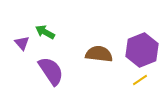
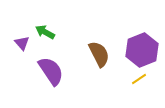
brown semicircle: rotated 56 degrees clockwise
yellow line: moved 1 px left, 1 px up
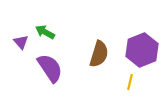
purple triangle: moved 1 px left, 1 px up
brown semicircle: rotated 44 degrees clockwise
purple semicircle: moved 1 px left, 3 px up
yellow line: moved 9 px left, 3 px down; rotated 42 degrees counterclockwise
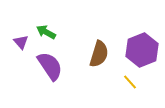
green arrow: moved 1 px right
purple semicircle: moved 2 px up
yellow line: rotated 56 degrees counterclockwise
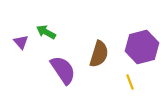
purple hexagon: moved 3 px up; rotated 8 degrees clockwise
purple semicircle: moved 13 px right, 4 px down
yellow line: rotated 21 degrees clockwise
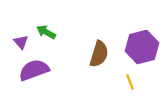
purple semicircle: moved 29 px left; rotated 76 degrees counterclockwise
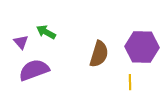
purple hexagon: rotated 16 degrees clockwise
yellow line: rotated 21 degrees clockwise
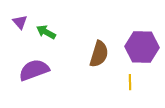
purple triangle: moved 1 px left, 20 px up
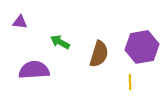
purple triangle: rotated 42 degrees counterclockwise
green arrow: moved 14 px right, 10 px down
purple hexagon: rotated 12 degrees counterclockwise
purple semicircle: rotated 16 degrees clockwise
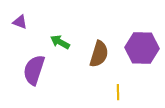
purple triangle: rotated 14 degrees clockwise
purple hexagon: moved 1 px down; rotated 12 degrees clockwise
purple semicircle: rotated 68 degrees counterclockwise
yellow line: moved 12 px left, 10 px down
